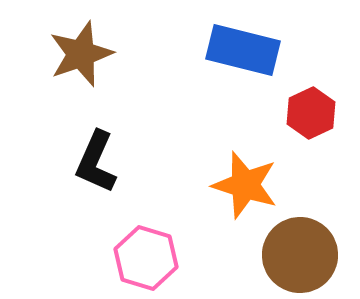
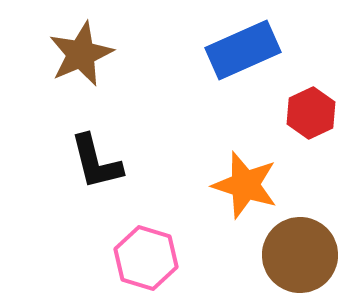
blue rectangle: rotated 38 degrees counterclockwise
brown star: rotated 4 degrees counterclockwise
black L-shape: rotated 38 degrees counterclockwise
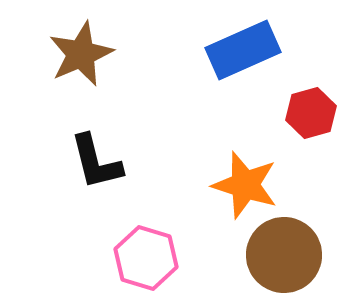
red hexagon: rotated 9 degrees clockwise
brown circle: moved 16 px left
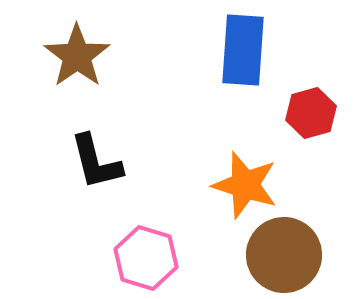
blue rectangle: rotated 62 degrees counterclockwise
brown star: moved 4 px left, 2 px down; rotated 12 degrees counterclockwise
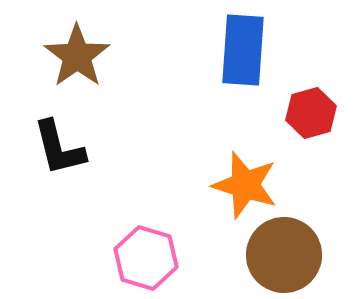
black L-shape: moved 37 px left, 14 px up
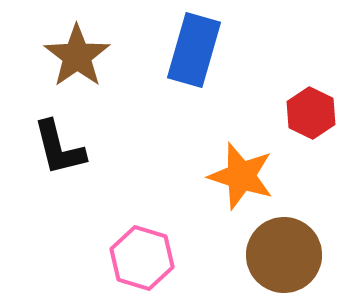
blue rectangle: moved 49 px left; rotated 12 degrees clockwise
red hexagon: rotated 18 degrees counterclockwise
orange star: moved 4 px left, 9 px up
pink hexagon: moved 4 px left
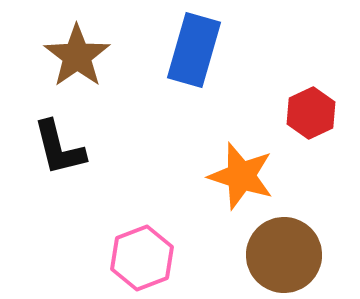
red hexagon: rotated 9 degrees clockwise
pink hexagon: rotated 22 degrees clockwise
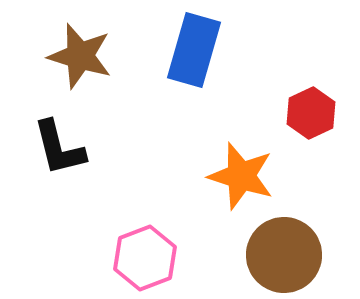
brown star: moved 3 px right; rotated 20 degrees counterclockwise
pink hexagon: moved 3 px right
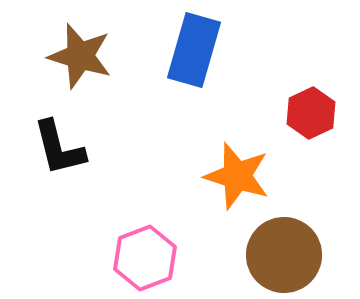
orange star: moved 4 px left
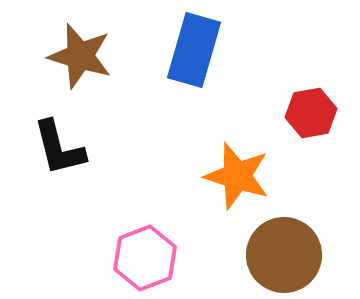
red hexagon: rotated 15 degrees clockwise
